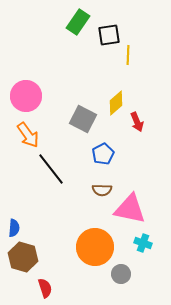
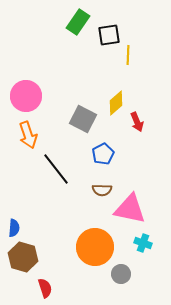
orange arrow: rotated 16 degrees clockwise
black line: moved 5 px right
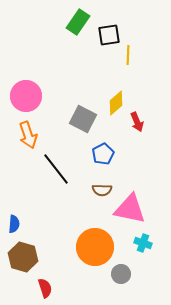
blue semicircle: moved 4 px up
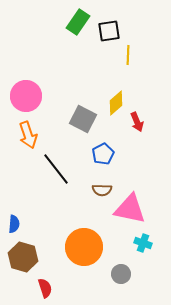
black square: moved 4 px up
orange circle: moved 11 px left
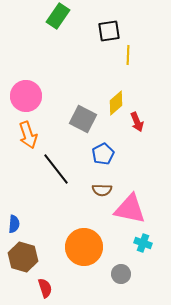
green rectangle: moved 20 px left, 6 px up
